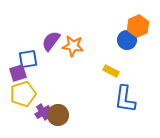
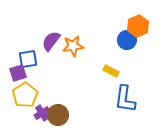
orange star: rotated 15 degrees counterclockwise
yellow pentagon: moved 2 px right, 1 px down; rotated 15 degrees counterclockwise
purple cross: moved 1 px left, 1 px down
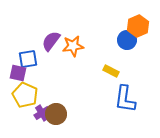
purple square: rotated 30 degrees clockwise
yellow pentagon: rotated 15 degrees counterclockwise
brown circle: moved 2 px left, 1 px up
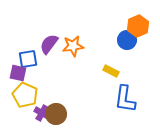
purple semicircle: moved 2 px left, 3 px down
purple cross: rotated 28 degrees counterclockwise
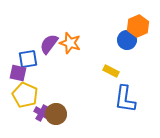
orange star: moved 3 px left, 3 px up; rotated 25 degrees clockwise
